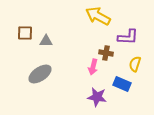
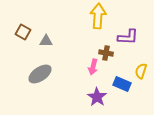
yellow arrow: rotated 65 degrees clockwise
brown square: moved 2 px left, 1 px up; rotated 28 degrees clockwise
yellow semicircle: moved 6 px right, 7 px down
purple star: rotated 24 degrees clockwise
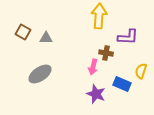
yellow arrow: moved 1 px right
gray triangle: moved 3 px up
purple star: moved 1 px left, 3 px up; rotated 12 degrees counterclockwise
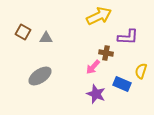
yellow arrow: rotated 60 degrees clockwise
pink arrow: rotated 28 degrees clockwise
gray ellipse: moved 2 px down
